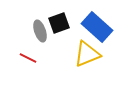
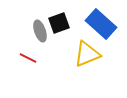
blue rectangle: moved 4 px right, 3 px up
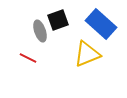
black square: moved 1 px left, 3 px up
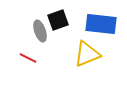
blue rectangle: rotated 36 degrees counterclockwise
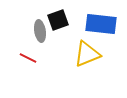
gray ellipse: rotated 10 degrees clockwise
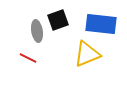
gray ellipse: moved 3 px left
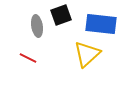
black square: moved 3 px right, 5 px up
gray ellipse: moved 5 px up
yellow triangle: rotated 20 degrees counterclockwise
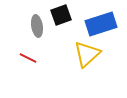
blue rectangle: rotated 24 degrees counterclockwise
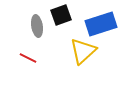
yellow triangle: moved 4 px left, 3 px up
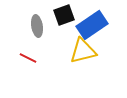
black square: moved 3 px right
blue rectangle: moved 9 px left, 1 px down; rotated 16 degrees counterclockwise
yellow triangle: rotated 28 degrees clockwise
